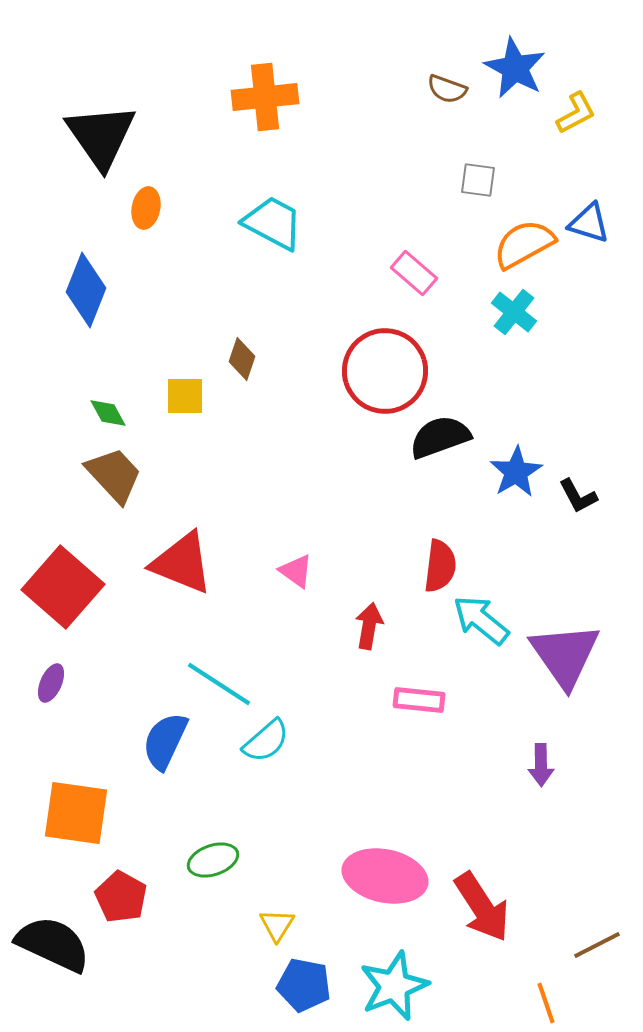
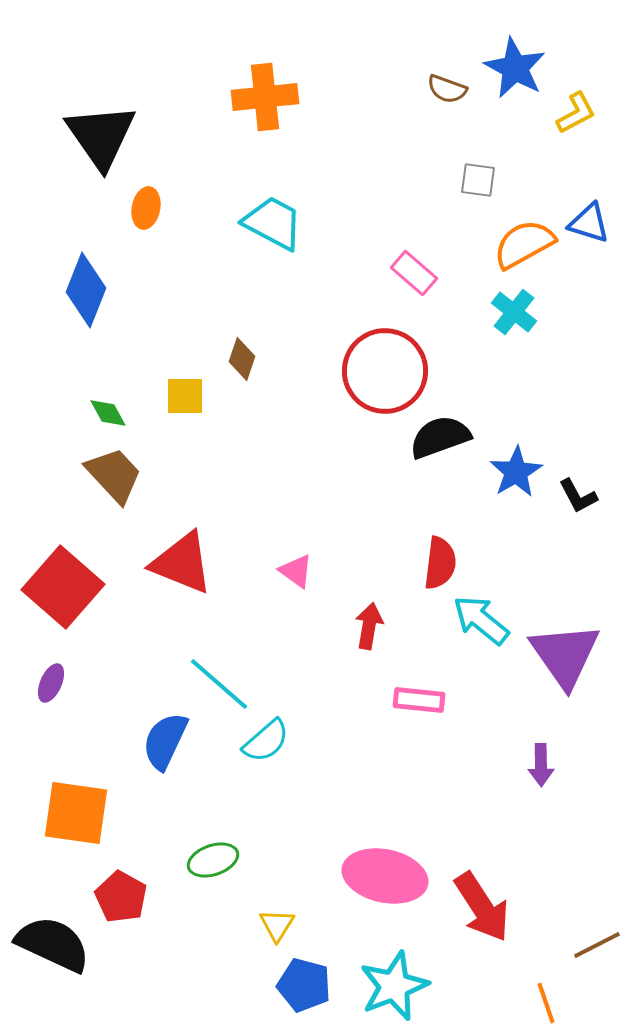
red semicircle at (440, 566): moved 3 px up
cyan line at (219, 684): rotated 8 degrees clockwise
blue pentagon at (304, 985): rotated 4 degrees clockwise
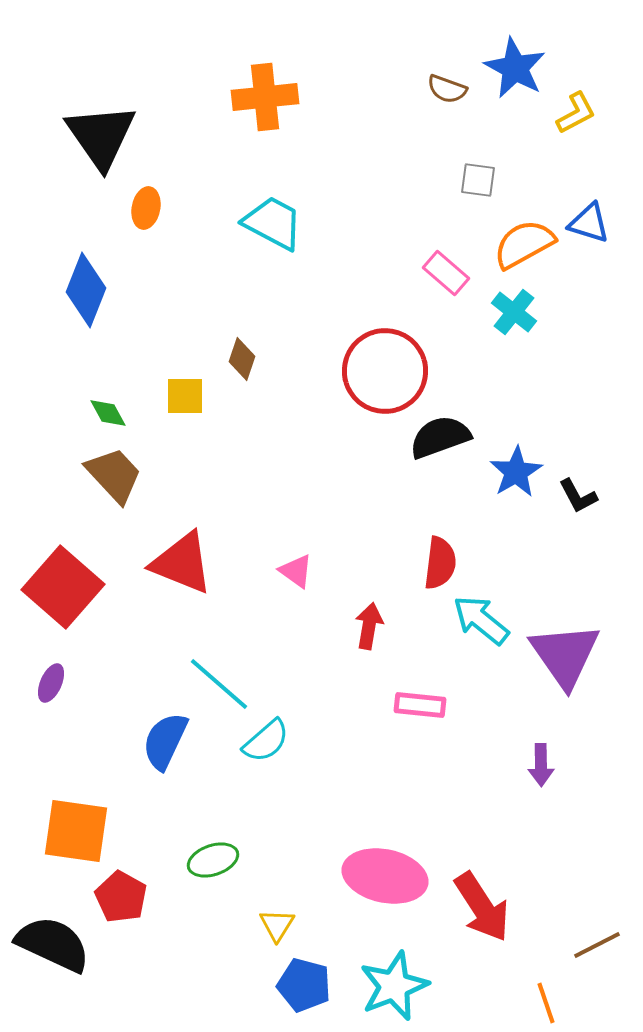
pink rectangle at (414, 273): moved 32 px right
pink rectangle at (419, 700): moved 1 px right, 5 px down
orange square at (76, 813): moved 18 px down
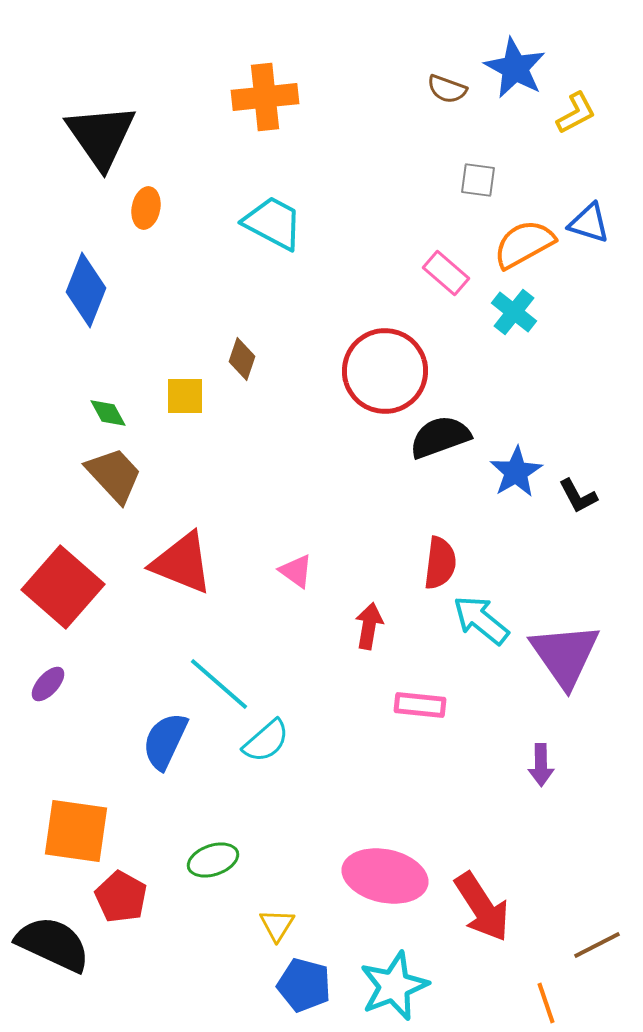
purple ellipse at (51, 683): moved 3 px left, 1 px down; rotated 18 degrees clockwise
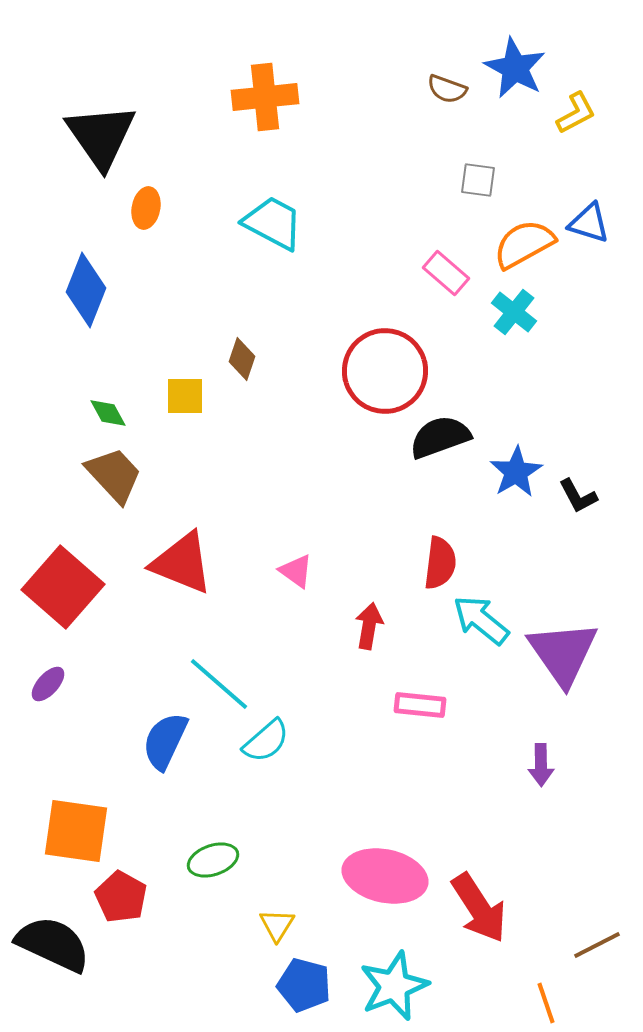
purple triangle at (565, 655): moved 2 px left, 2 px up
red arrow at (482, 907): moved 3 px left, 1 px down
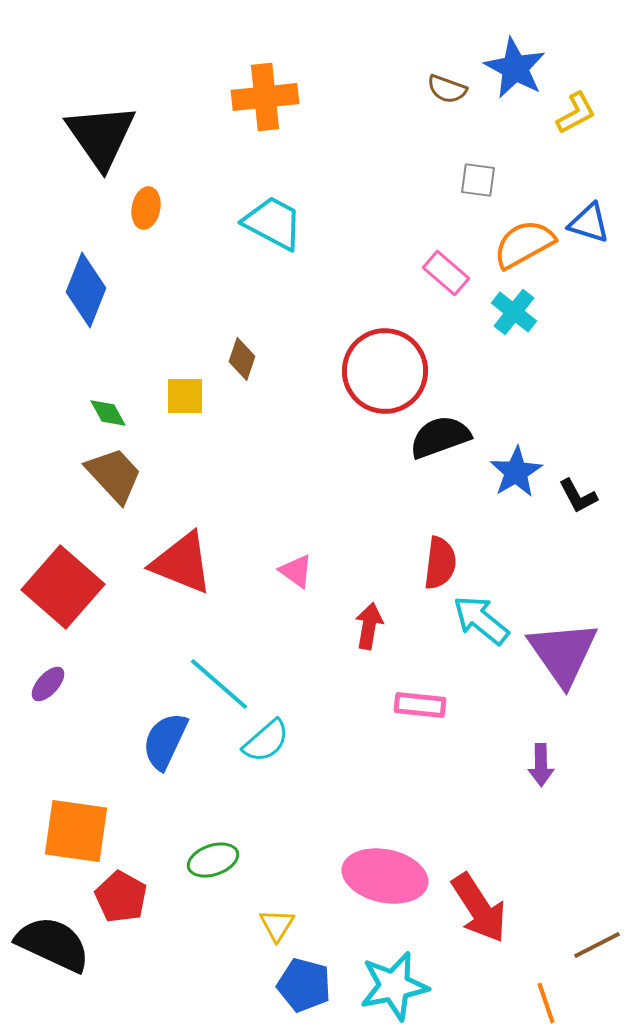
cyan star at (394, 986): rotated 10 degrees clockwise
